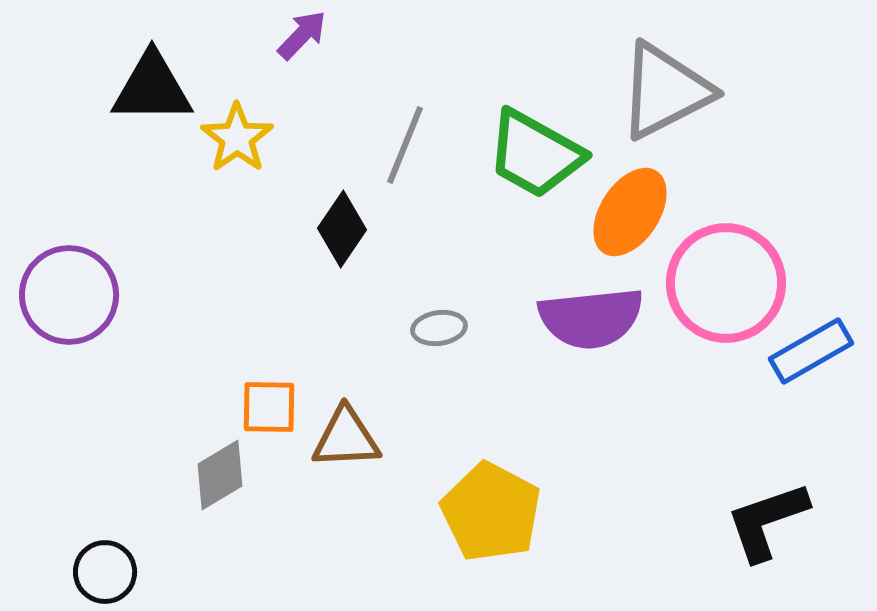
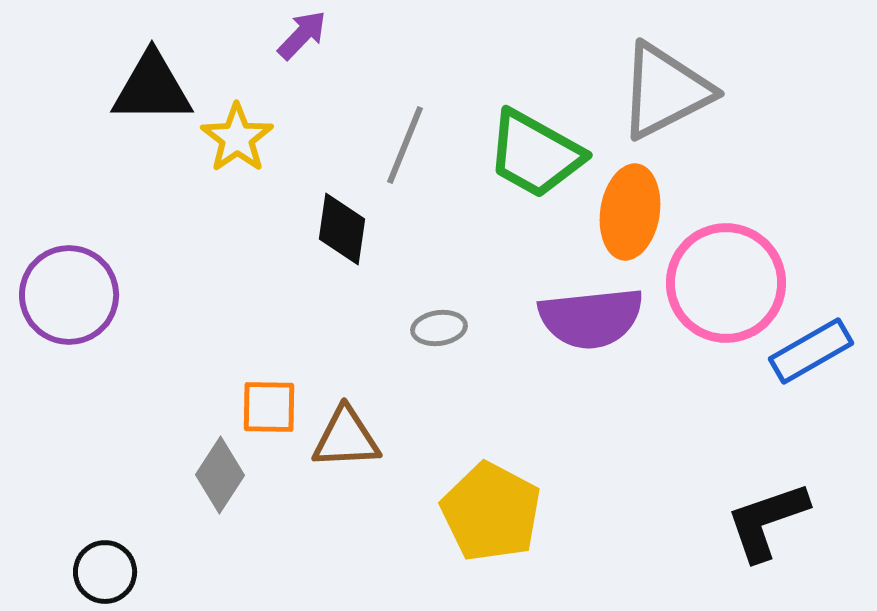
orange ellipse: rotated 24 degrees counterclockwise
black diamond: rotated 26 degrees counterclockwise
gray diamond: rotated 26 degrees counterclockwise
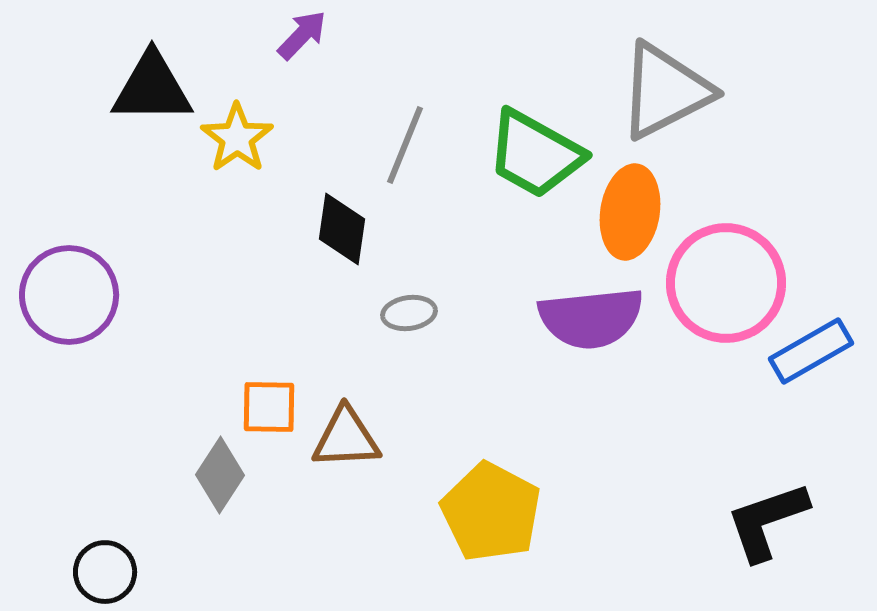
gray ellipse: moved 30 px left, 15 px up
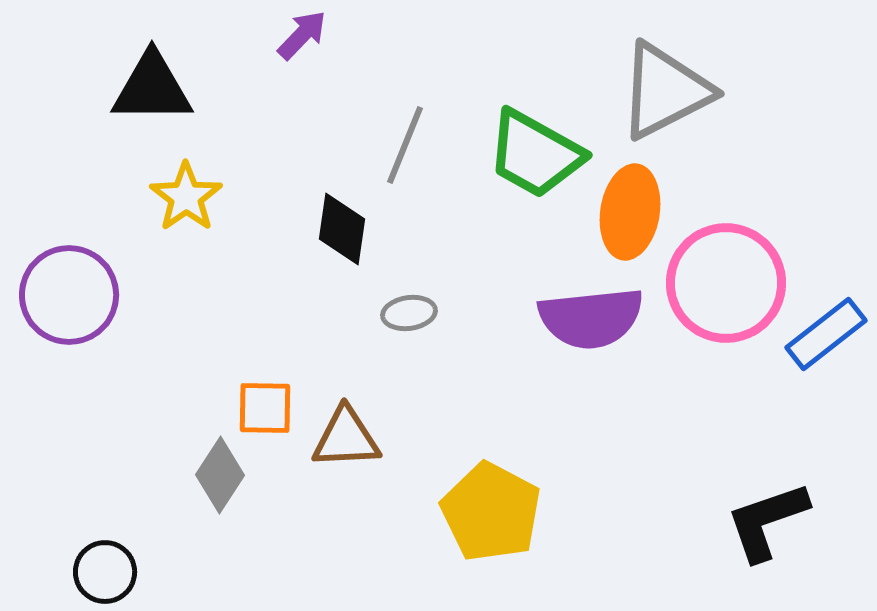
yellow star: moved 51 px left, 59 px down
blue rectangle: moved 15 px right, 17 px up; rotated 8 degrees counterclockwise
orange square: moved 4 px left, 1 px down
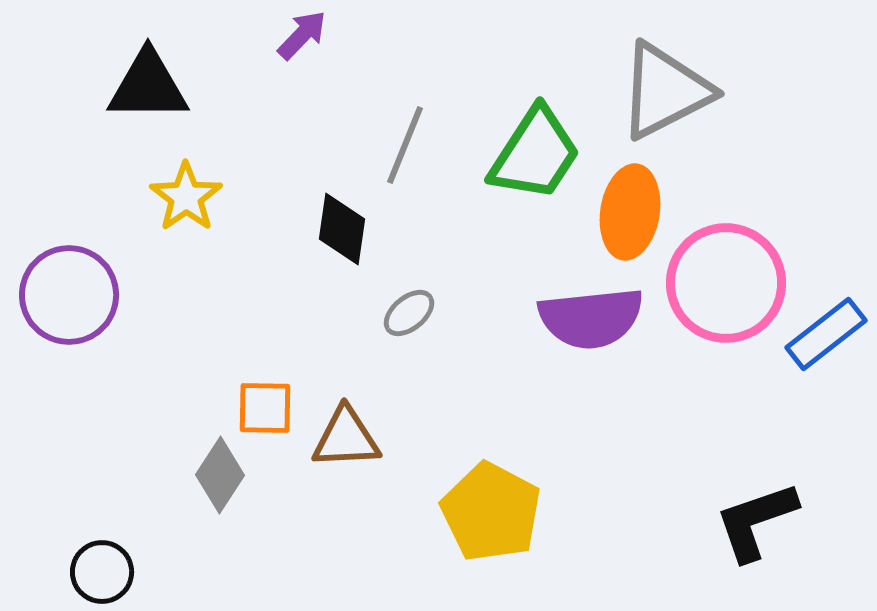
black triangle: moved 4 px left, 2 px up
green trapezoid: rotated 86 degrees counterclockwise
gray ellipse: rotated 32 degrees counterclockwise
black L-shape: moved 11 px left
black circle: moved 3 px left
